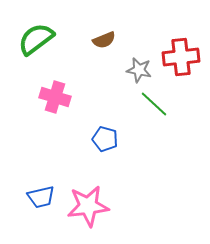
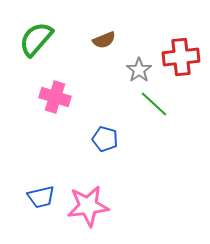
green semicircle: rotated 12 degrees counterclockwise
gray star: rotated 25 degrees clockwise
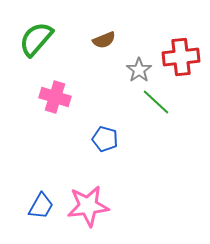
green line: moved 2 px right, 2 px up
blue trapezoid: moved 9 px down; rotated 48 degrees counterclockwise
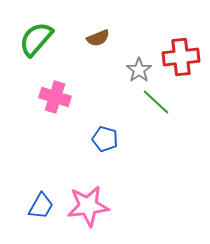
brown semicircle: moved 6 px left, 2 px up
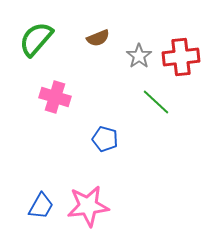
gray star: moved 14 px up
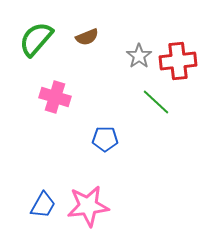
brown semicircle: moved 11 px left, 1 px up
red cross: moved 3 px left, 4 px down
blue pentagon: rotated 15 degrees counterclockwise
blue trapezoid: moved 2 px right, 1 px up
